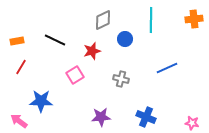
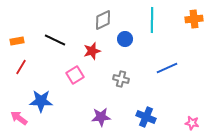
cyan line: moved 1 px right
pink arrow: moved 3 px up
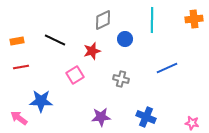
red line: rotated 49 degrees clockwise
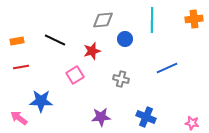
gray diamond: rotated 20 degrees clockwise
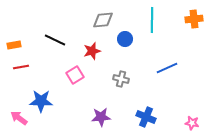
orange rectangle: moved 3 px left, 4 px down
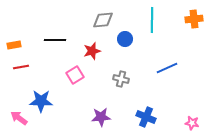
black line: rotated 25 degrees counterclockwise
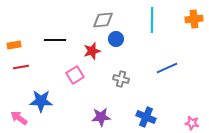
blue circle: moved 9 px left
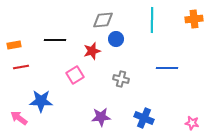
blue line: rotated 25 degrees clockwise
blue cross: moved 2 px left, 1 px down
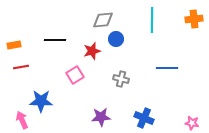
pink arrow: moved 3 px right, 2 px down; rotated 30 degrees clockwise
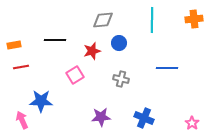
blue circle: moved 3 px right, 4 px down
pink star: rotated 24 degrees clockwise
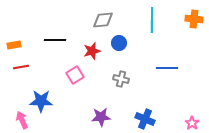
orange cross: rotated 12 degrees clockwise
blue cross: moved 1 px right, 1 px down
